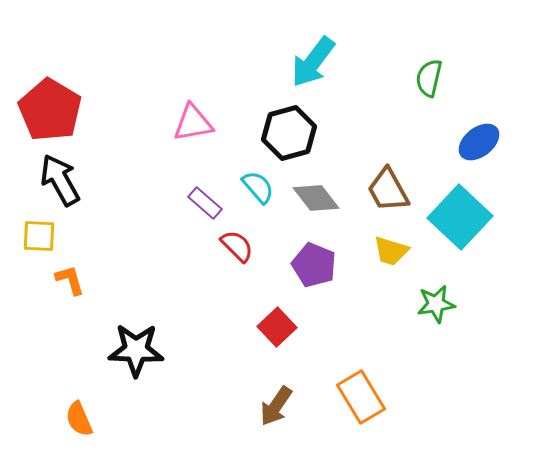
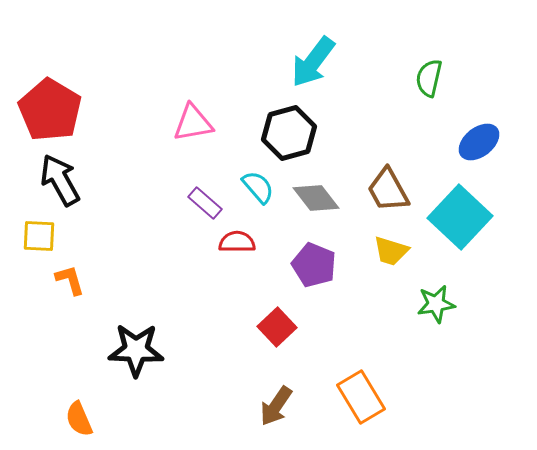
red semicircle: moved 4 px up; rotated 45 degrees counterclockwise
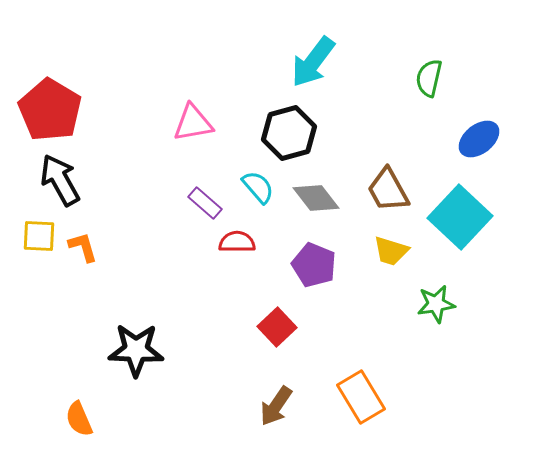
blue ellipse: moved 3 px up
orange L-shape: moved 13 px right, 33 px up
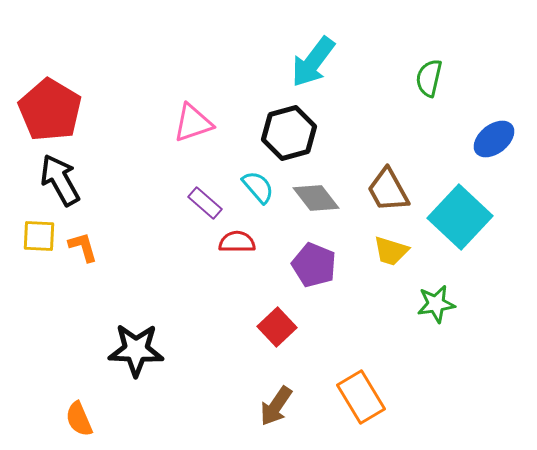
pink triangle: rotated 9 degrees counterclockwise
blue ellipse: moved 15 px right
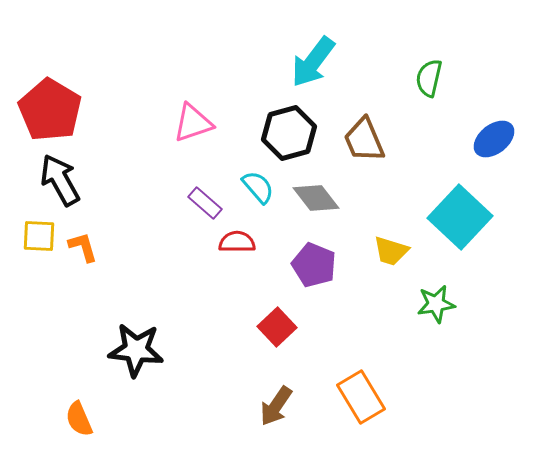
brown trapezoid: moved 24 px left, 50 px up; rotated 6 degrees clockwise
black star: rotated 4 degrees clockwise
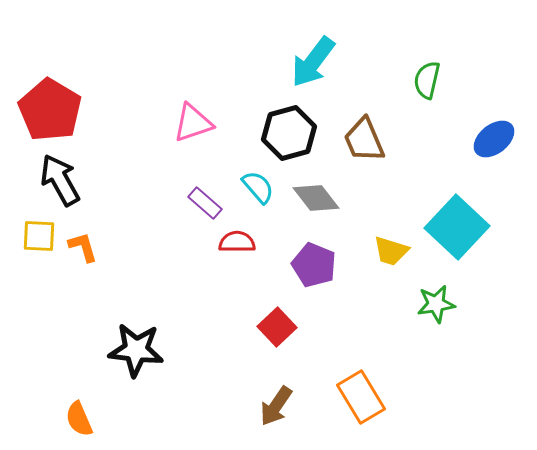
green semicircle: moved 2 px left, 2 px down
cyan square: moved 3 px left, 10 px down
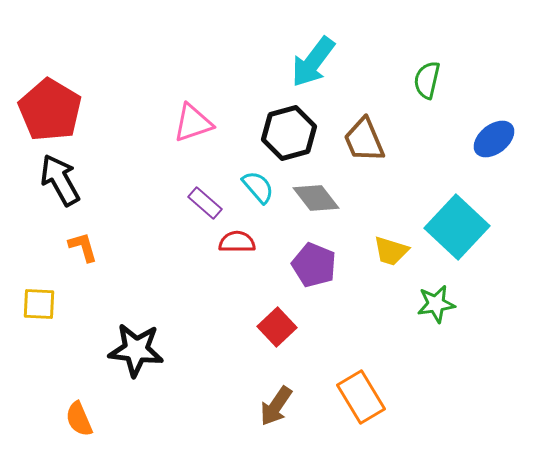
yellow square: moved 68 px down
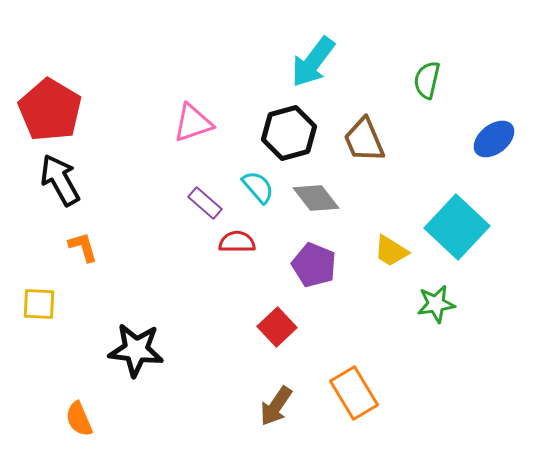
yellow trapezoid: rotated 15 degrees clockwise
orange rectangle: moved 7 px left, 4 px up
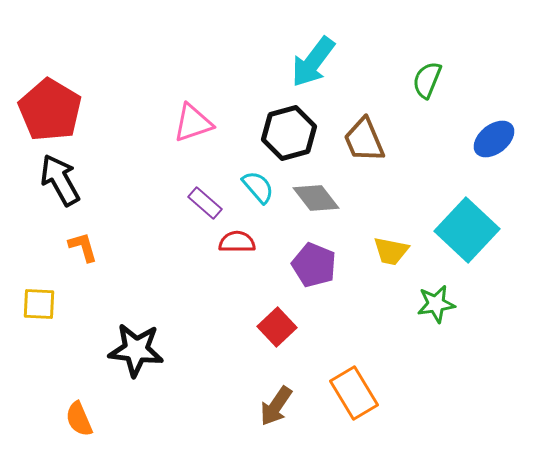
green semicircle: rotated 9 degrees clockwise
cyan square: moved 10 px right, 3 px down
yellow trapezoid: rotated 21 degrees counterclockwise
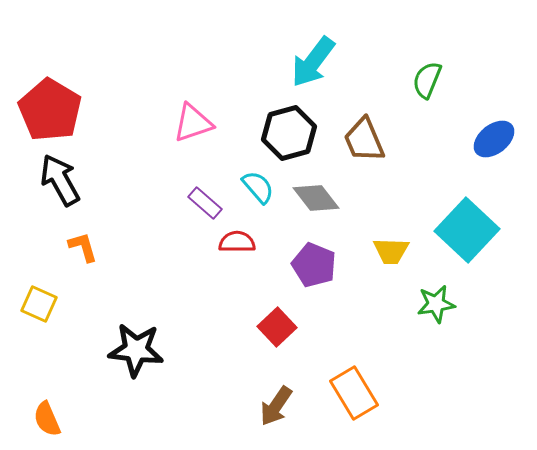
yellow trapezoid: rotated 9 degrees counterclockwise
yellow square: rotated 21 degrees clockwise
orange semicircle: moved 32 px left
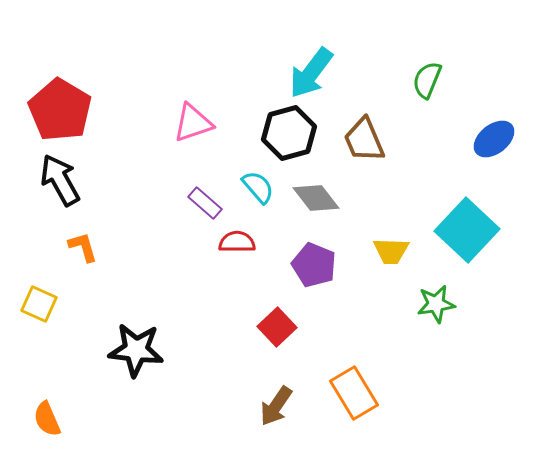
cyan arrow: moved 2 px left, 11 px down
red pentagon: moved 10 px right
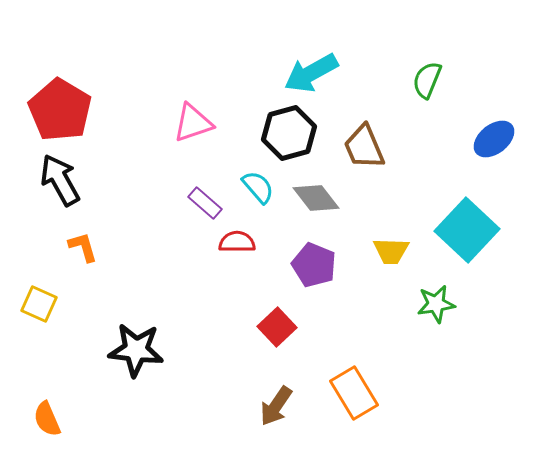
cyan arrow: rotated 24 degrees clockwise
brown trapezoid: moved 7 px down
